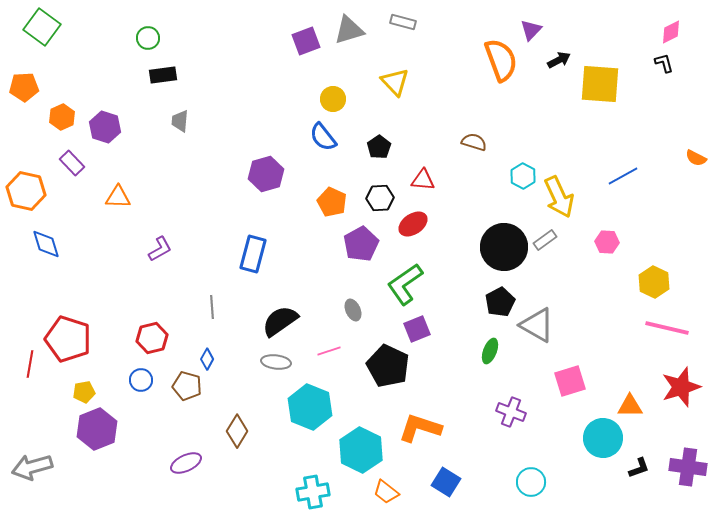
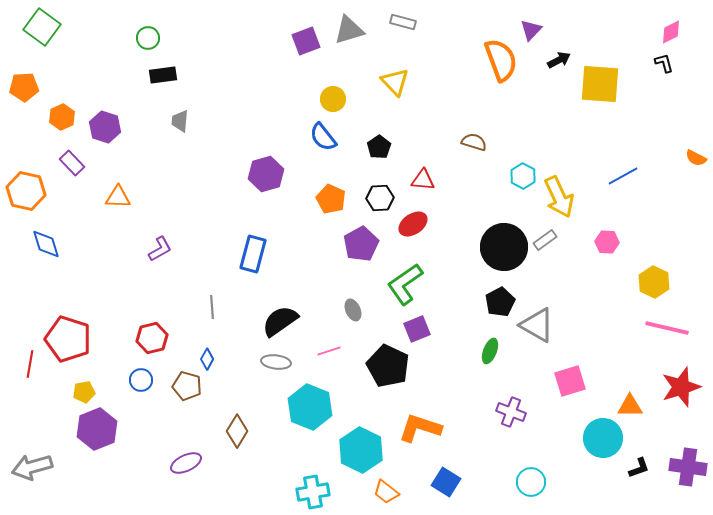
orange pentagon at (332, 202): moved 1 px left, 3 px up
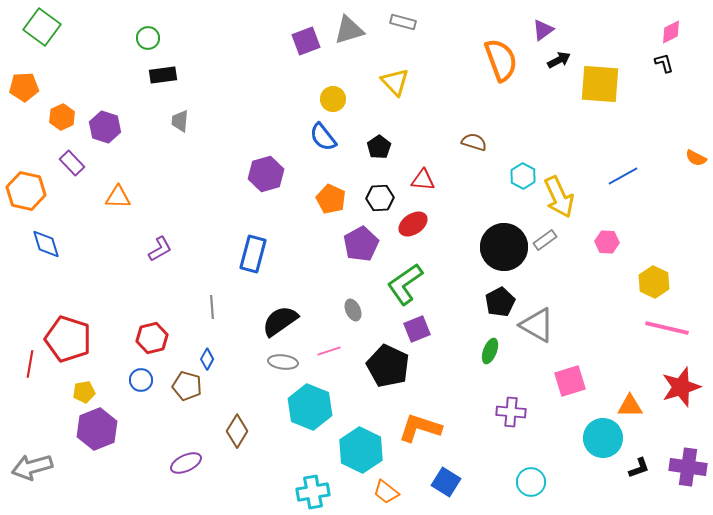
purple triangle at (531, 30): moved 12 px right; rotated 10 degrees clockwise
gray ellipse at (276, 362): moved 7 px right
purple cross at (511, 412): rotated 16 degrees counterclockwise
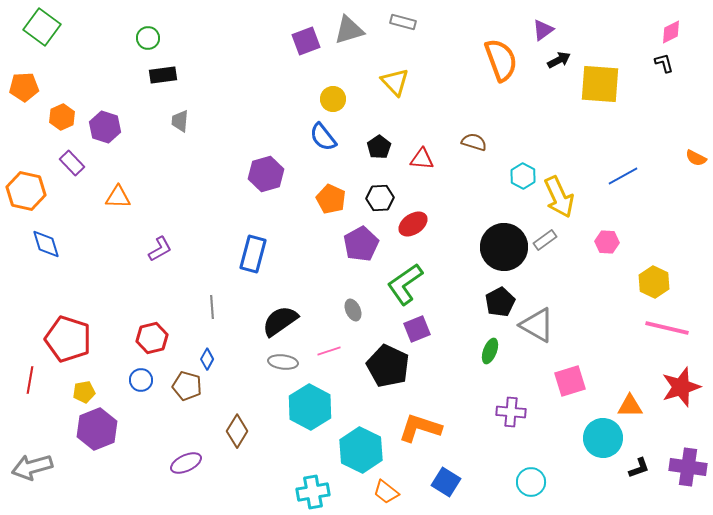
red triangle at (423, 180): moved 1 px left, 21 px up
red line at (30, 364): moved 16 px down
cyan hexagon at (310, 407): rotated 6 degrees clockwise
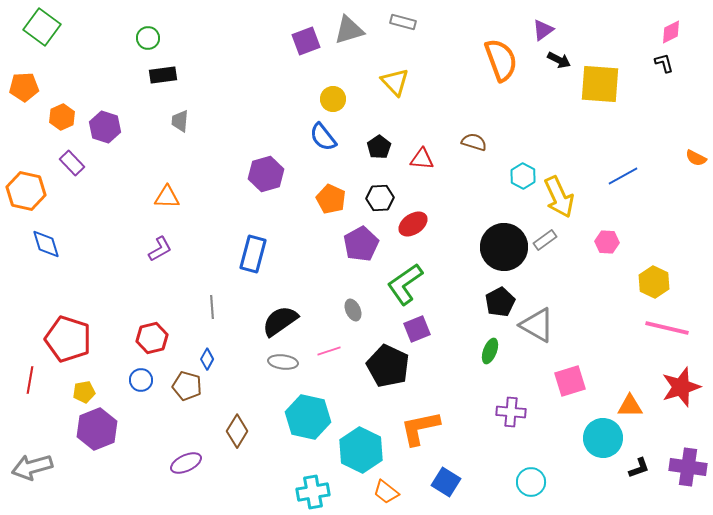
black arrow at (559, 60): rotated 55 degrees clockwise
orange triangle at (118, 197): moved 49 px right
cyan hexagon at (310, 407): moved 2 px left, 10 px down; rotated 15 degrees counterclockwise
orange L-shape at (420, 428): rotated 30 degrees counterclockwise
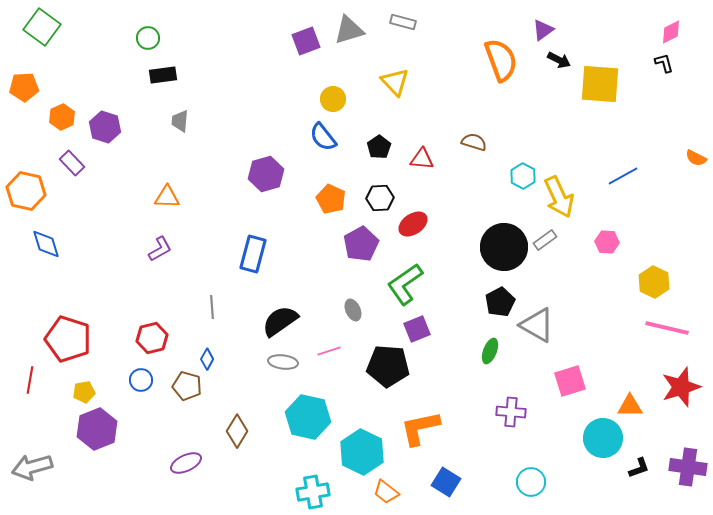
black pentagon at (388, 366): rotated 21 degrees counterclockwise
cyan hexagon at (361, 450): moved 1 px right, 2 px down
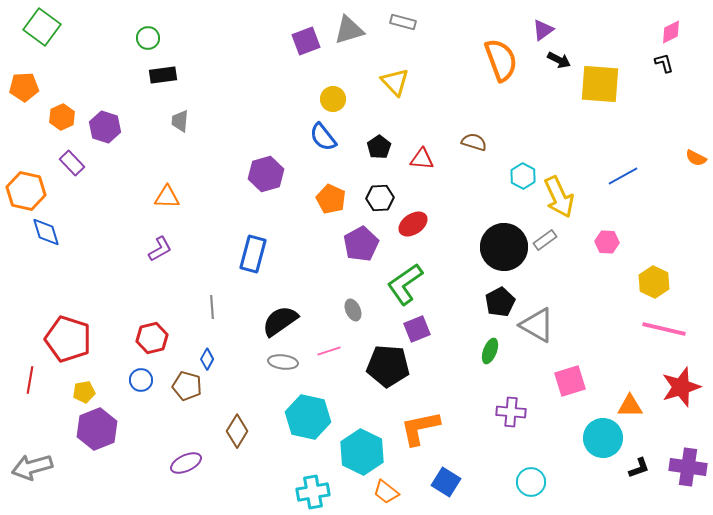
blue diamond at (46, 244): moved 12 px up
pink line at (667, 328): moved 3 px left, 1 px down
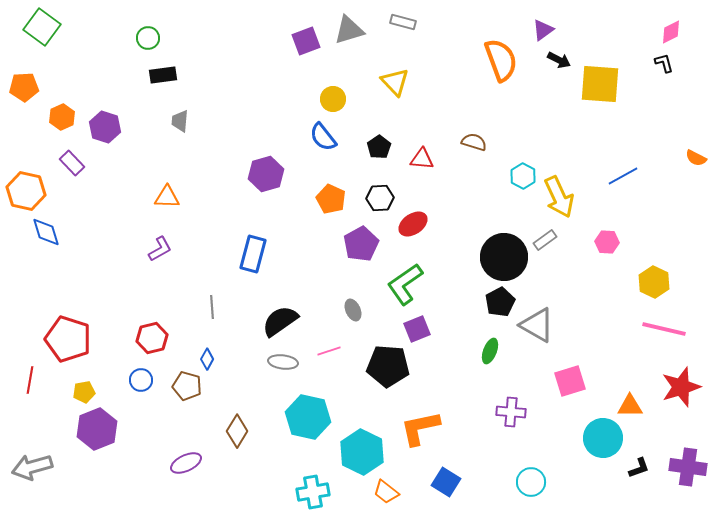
black circle at (504, 247): moved 10 px down
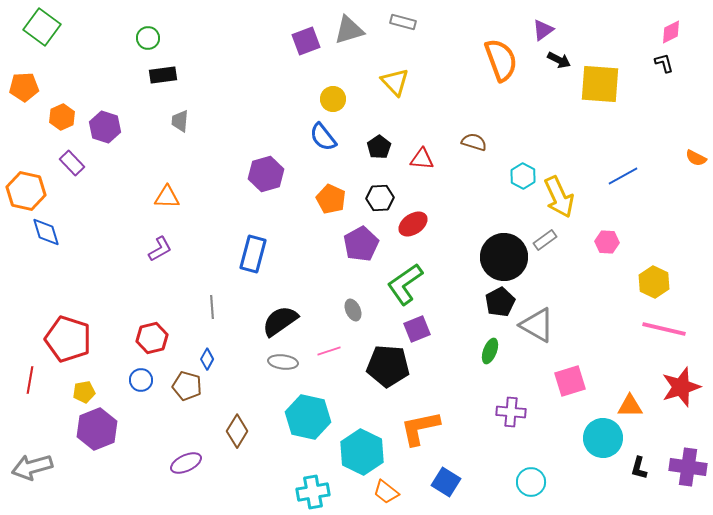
black L-shape at (639, 468): rotated 125 degrees clockwise
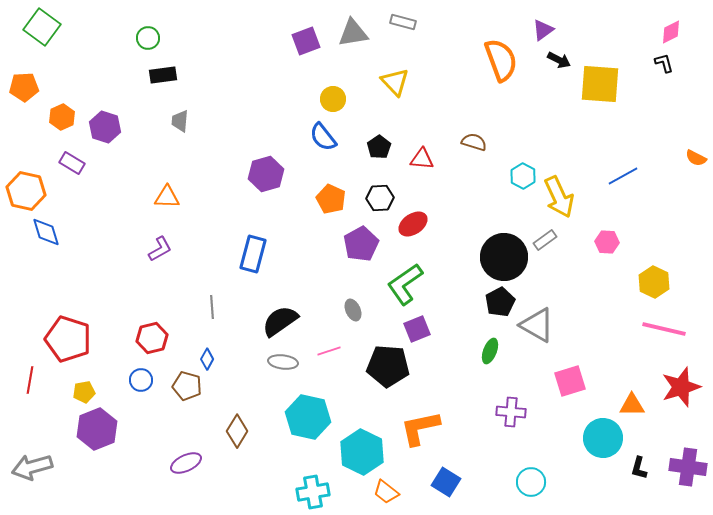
gray triangle at (349, 30): moved 4 px right, 3 px down; rotated 8 degrees clockwise
purple rectangle at (72, 163): rotated 15 degrees counterclockwise
orange triangle at (630, 406): moved 2 px right, 1 px up
